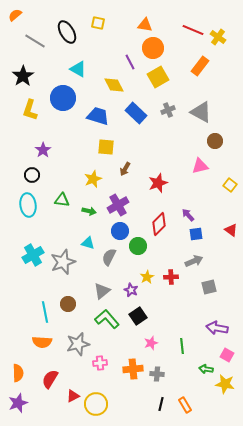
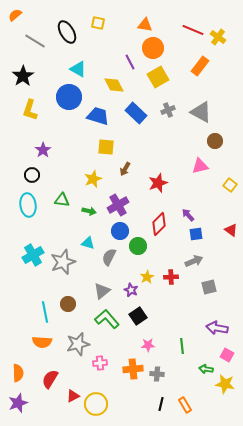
blue circle at (63, 98): moved 6 px right, 1 px up
pink star at (151, 343): moved 3 px left, 2 px down; rotated 16 degrees clockwise
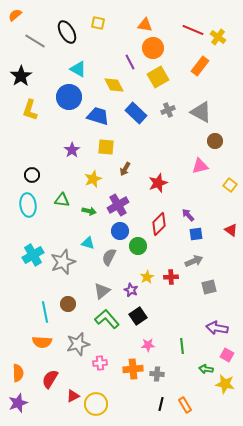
black star at (23, 76): moved 2 px left
purple star at (43, 150): moved 29 px right
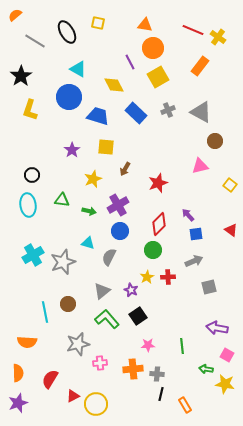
green circle at (138, 246): moved 15 px right, 4 px down
red cross at (171, 277): moved 3 px left
orange semicircle at (42, 342): moved 15 px left
black line at (161, 404): moved 10 px up
